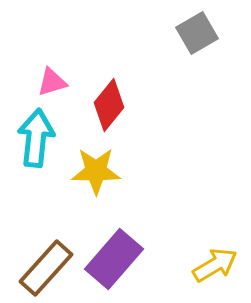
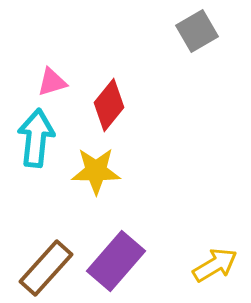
gray square: moved 2 px up
purple rectangle: moved 2 px right, 2 px down
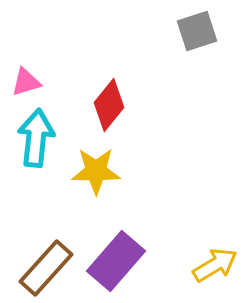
gray square: rotated 12 degrees clockwise
pink triangle: moved 26 px left
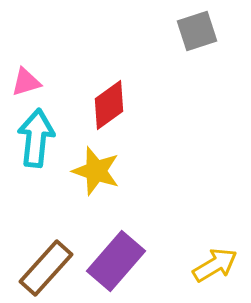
red diamond: rotated 15 degrees clockwise
yellow star: rotated 18 degrees clockwise
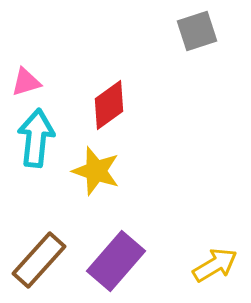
brown rectangle: moved 7 px left, 8 px up
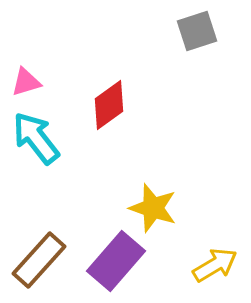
cyan arrow: rotated 44 degrees counterclockwise
yellow star: moved 57 px right, 37 px down
